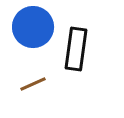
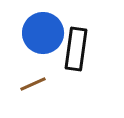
blue circle: moved 10 px right, 6 px down
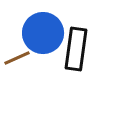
brown line: moved 16 px left, 26 px up
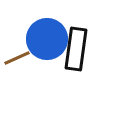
blue circle: moved 4 px right, 6 px down
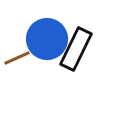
black rectangle: rotated 18 degrees clockwise
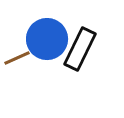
black rectangle: moved 4 px right
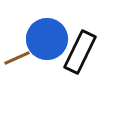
black rectangle: moved 3 px down
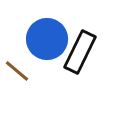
brown line: moved 13 px down; rotated 64 degrees clockwise
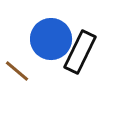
blue circle: moved 4 px right
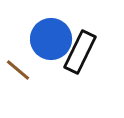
brown line: moved 1 px right, 1 px up
